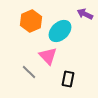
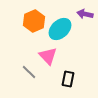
purple arrow: rotated 14 degrees counterclockwise
orange hexagon: moved 3 px right
cyan ellipse: moved 2 px up
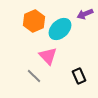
purple arrow: rotated 35 degrees counterclockwise
gray line: moved 5 px right, 4 px down
black rectangle: moved 11 px right, 3 px up; rotated 35 degrees counterclockwise
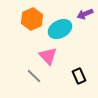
orange hexagon: moved 2 px left, 2 px up
cyan ellipse: rotated 15 degrees clockwise
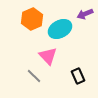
black rectangle: moved 1 px left
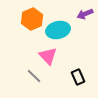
cyan ellipse: moved 2 px left, 1 px down; rotated 15 degrees clockwise
black rectangle: moved 1 px down
